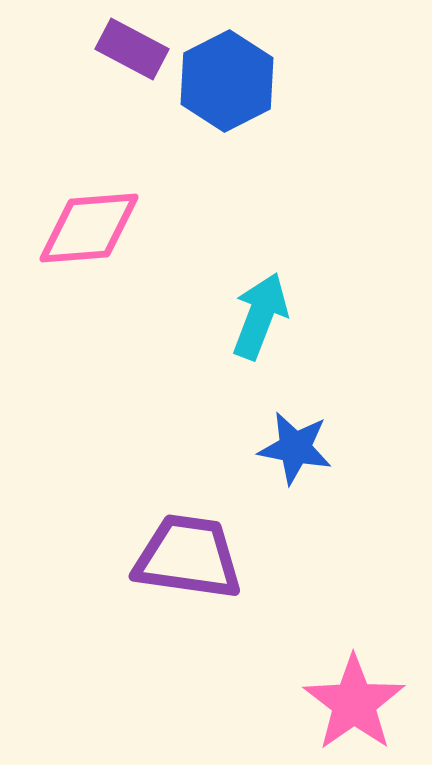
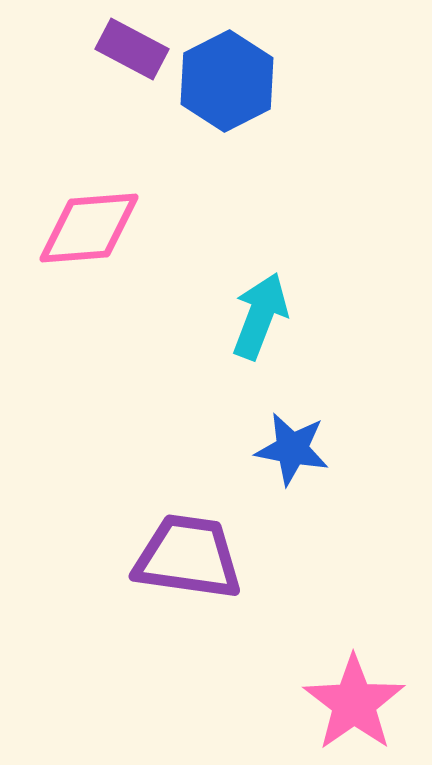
blue star: moved 3 px left, 1 px down
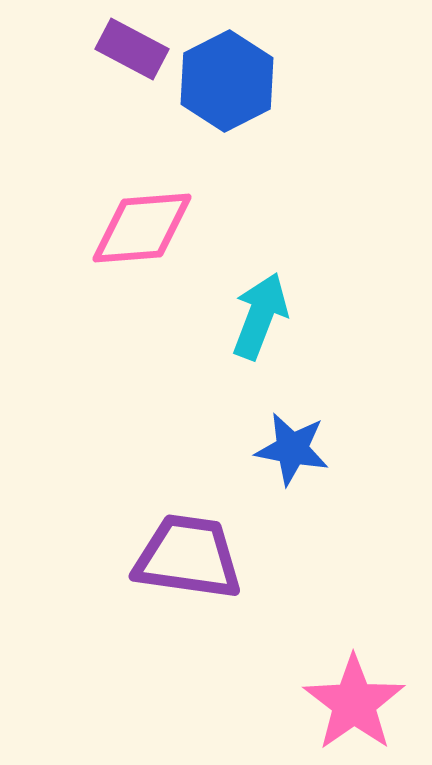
pink diamond: moved 53 px right
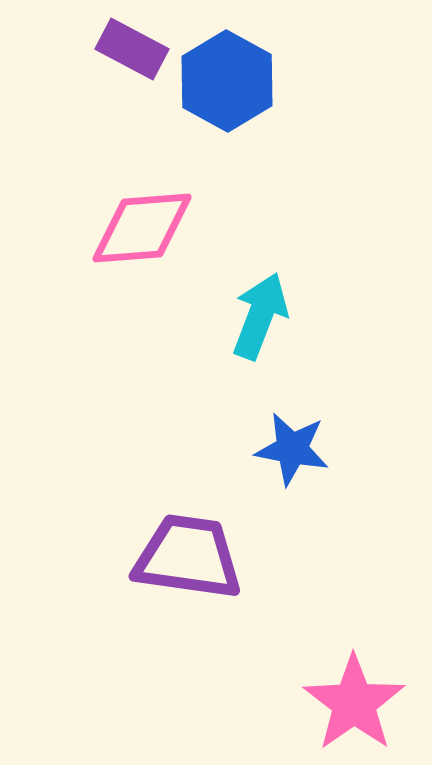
blue hexagon: rotated 4 degrees counterclockwise
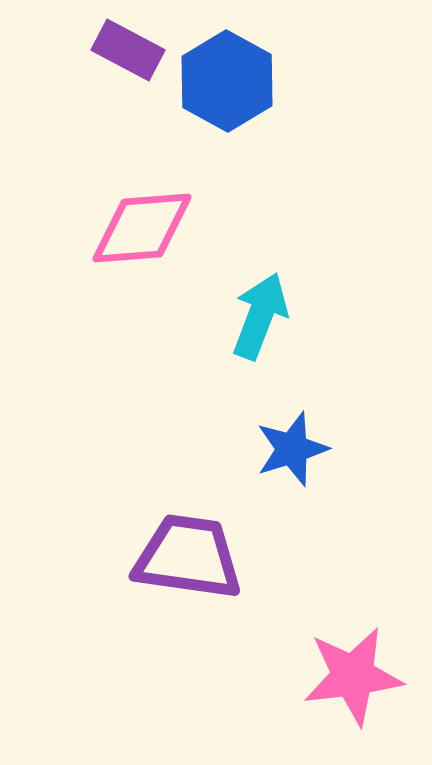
purple rectangle: moved 4 px left, 1 px down
blue star: rotated 28 degrees counterclockwise
pink star: moved 1 px left, 27 px up; rotated 28 degrees clockwise
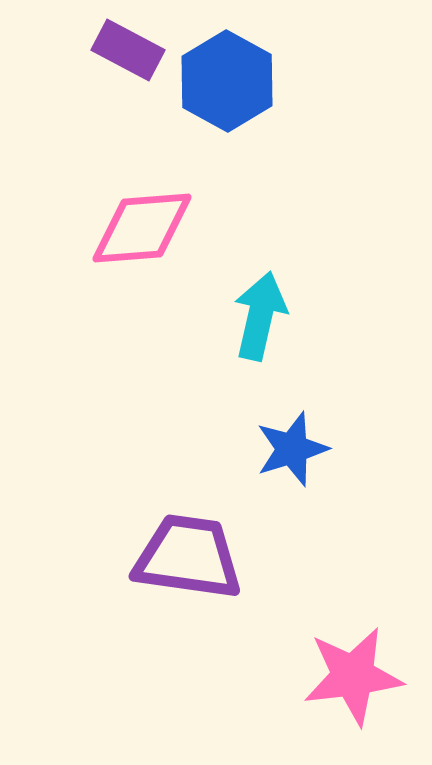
cyan arrow: rotated 8 degrees counterclockwise
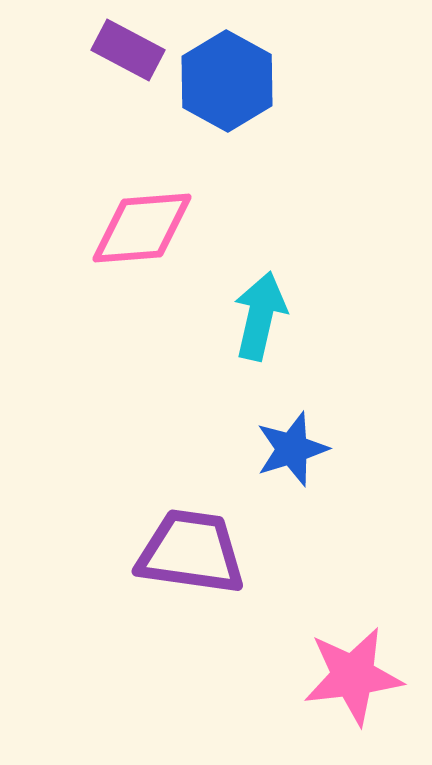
purple trapezoid: moved 3 px right, 5 px up
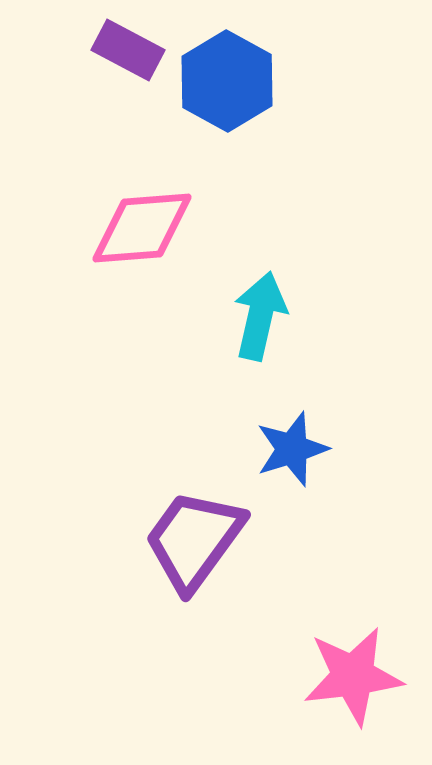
purple trapezoid: moved 3 px right, 12 px up; rotated 62 degrees counterclockwise
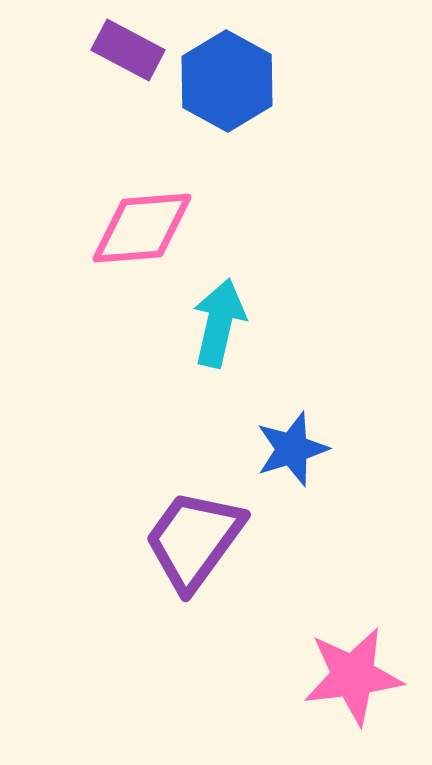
cyan arrow: moved 41 px left, 7 px down
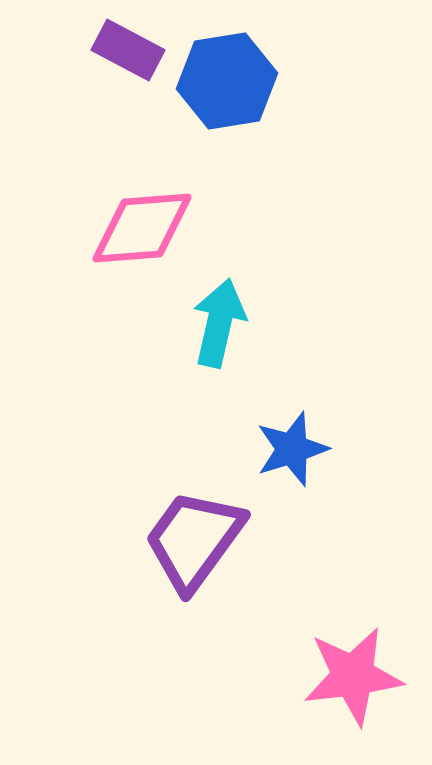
blue hexagon: rotated 22 degrees clockwise
